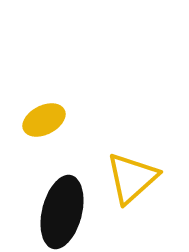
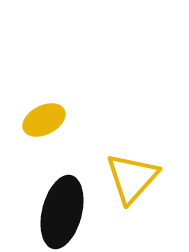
yellow triangle: rotated 6 degrees counterclockwise
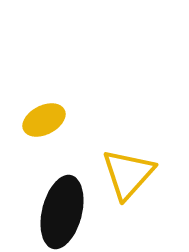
yellow triangle: moved 4 px left, 4 px up
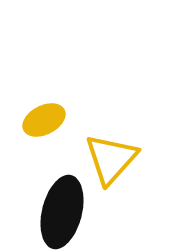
yellow triangle: moved 17 px left, 15 px up
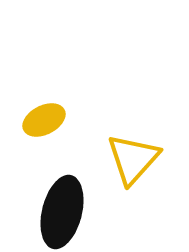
yellow triangle: moved 22 px right
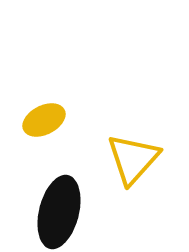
black ellipse: moved 3 px left
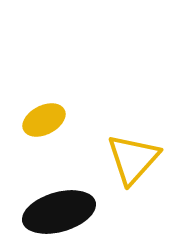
black ellipse: rotated 60 degrees clockwise
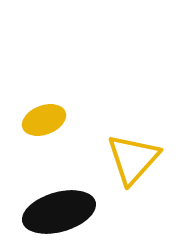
yellow ellipse: rotated 6 degrees clockwise
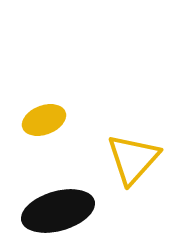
black ellipse: moved 1 px left, 1 px up
